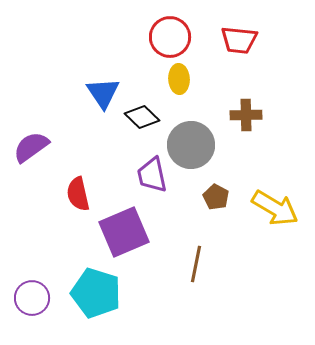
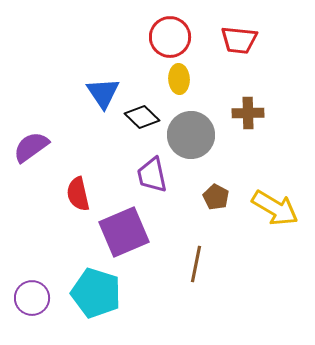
brown cross: moved 2 px right, 2 px up
gray circle: moved 10 px up
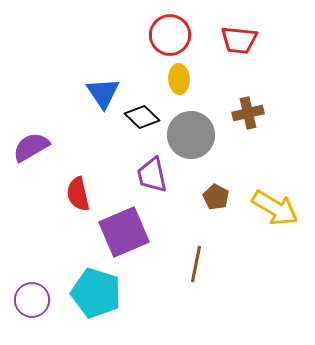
red circle: moved 2 px up
brown cross: rotated 12 degrees counterclockwise
purple semicircle: rotated 6 degrees clockwise
purple circle: moved 2 px down
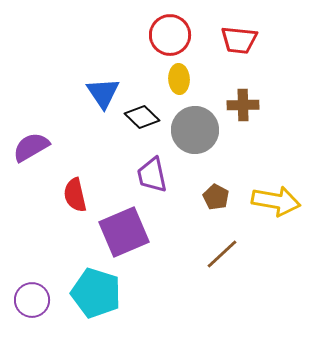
brown cross: moved 5 px left, 8 px up; rotated 12 degrees clockwise
gray circle: moved 4 px right, 5 px up
red semicircle: moved 3 px left, 1 px down
yellow arrow: moved 1 px right, 7 px up; rotated 21 degrees counterclockwise
brown line: moved 26 px right, 10 px up; rotated 36 degrees clockwise
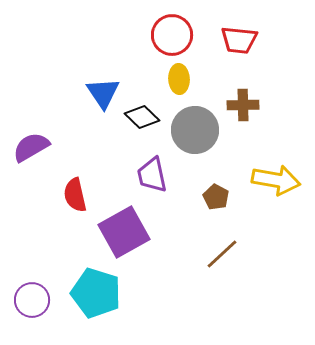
red circle: moved 2 px right
yellow arrow: moved 21 px up
purple square: rotated 6 degrees counterclockwise
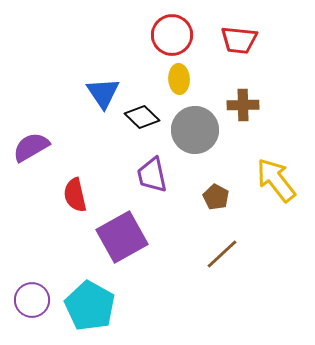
yellow arrow: rotated 138 degrees counterclockwise
purple square: moved 2 px left, 5 px down
cyan pentagon: moved 6 px left, 13 px down; rotated 12 degrees clockwise
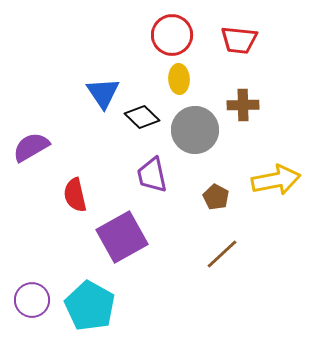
yellow arrow: rotated 117 degrees clockwise
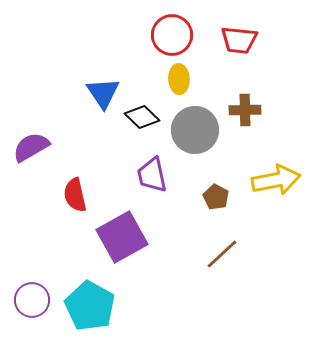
brown cross: moved 2 px right, 5 px down
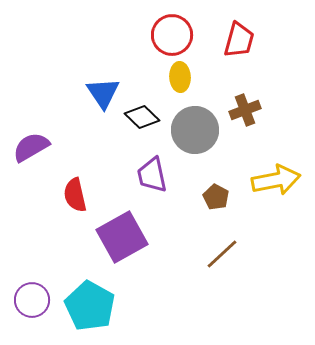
red trapezoid: rotated 81 degrees counterclockwise
yellow ellipse: moved 1 px right, 2 px up
brown cross: rotated 20 degrees counterclockwise
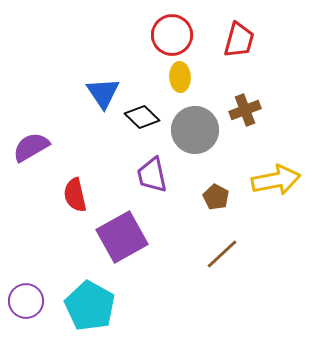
purple circle: moved 6 px left, 1 px down
